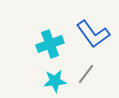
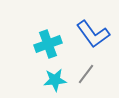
cyan cross: moved 2 px left
cyan star: moved 1 px up
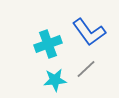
blue L-shape: moved 4 px left, 2 px up
gray line: moved 5 px up; rotated 10 degrees clockwise
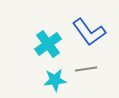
cyan cross: rotated 16 degrees counterclockwise
gray line: rotated 35 degrees clockwise
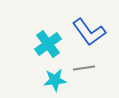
gray line: moved 2 px left, 1 px up
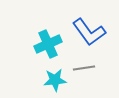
cyan cross: rotated 12 degrees clockwise
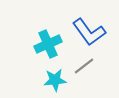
gray line: moved 2 px up; rotated 30 degrees counterclockwise
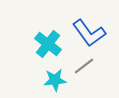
blue L-shape: moved 1 px down
cyan cross: rotated 28 degrees counterclockwise
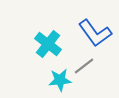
blue L-shape: moved 6 px right
cyan star: moved 5 px right
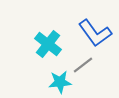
gray line: moved 1 px left, 1 px up
cyan star: moved 2 px down
